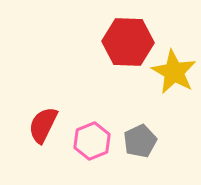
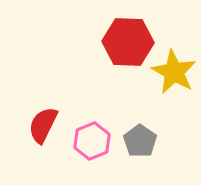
gray pentagon: rotated 12 degrees counterclockwise
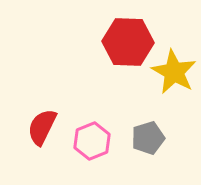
red semicircle: moved 1 px left, 2 px down
gray pentagon: moved 8 px right, 3 px up; rotated 20 degrees clockwise
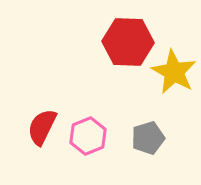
pink hexagon: moved 4 px left, 5 px up
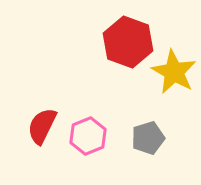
red hexagon: rotated 18 degrees clockwise
red semicircle: moved 1 px up
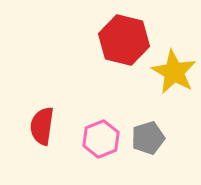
red hexagon: moved 4 px left, 2 px up; rotated 6 degrees counterclockwise
red semicircle: rotated 18 degrees counterclockwise
pink hexagon: moved 13 px right, 3 px down
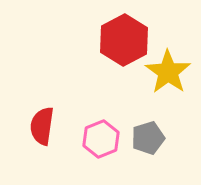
red hexagon: rotated 18 degrees clockwise
yellow star: moved 6 px left; rotated 6 degrees clockwise
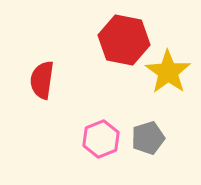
red hexagon: rotated 21 degrees counterclockwise
red semicircle: moved 46 px up
